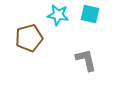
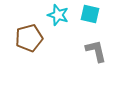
cyan star: rotated 10 degrees clockwise
gray L-shape: moved 10 px right, 9 px up
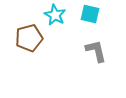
cyan star: moved 3 px left; rotated 10 degrees clockwise
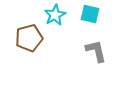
cyan star: rotated 15 degrees clockwise
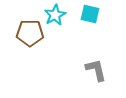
brown pentagon: moved 1 px right, 5 px up; rotated 16 degrees clockwise
gray L-shape: moved 19 px down
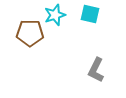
cyan star: rotated 10 degrees clockwise
gray L-shape: rotated 140 degrees counterclockwise
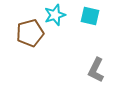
cyan square: moved 2 px down
brown pentagon: rotated 16 degrees counterclockwise
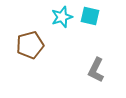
cyan star: moved 7 px right, 2 px down
brown pentagon: moved 12 px down
